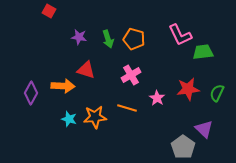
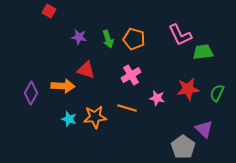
pink star: rotated 21 degrees counterclockwise
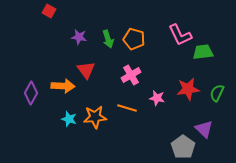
red triangle: rotated 36 degrees clockwise
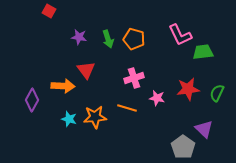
pink cross: moved 3 px right, 3 px down; rotated 12 degrees clockwise
purple diamond: moved 1 px right, 7 px down
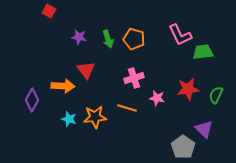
green semicircle: moved 1 px left, 2 px down
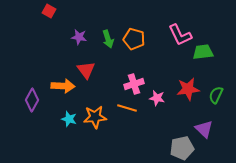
pink cross: moved 6 px down
gray pentagon: moved 1 px left, 1 px down; rotated 25 degrees clockwise
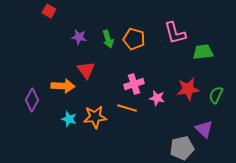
pink L-shape: moved 5 px left, 2 px up; rotated 10 degrees clockwise
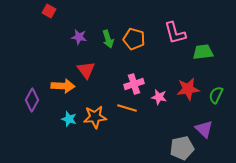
pink star: moved 2 px right, 1 px up
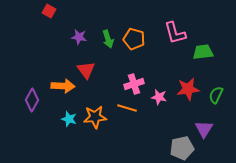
purple triangle: rotated 18 degrees clockwise
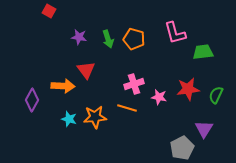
gray pentagon: rotated 15 degrees counterclockwise
